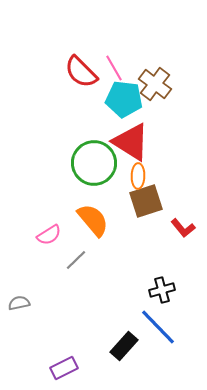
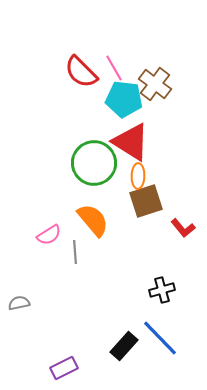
gray line: moved 1 px left, 8 px up; rotated 50 degrees counterclockwise
blue line: moved 2 px right, 11 px down
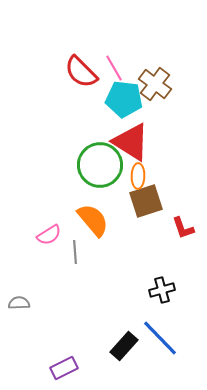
green circle: moved 6 px right, 2 px down
red L-shape: rotated 20 degrees clockwise
gray semicircle: rotated 10 degrees clockwise
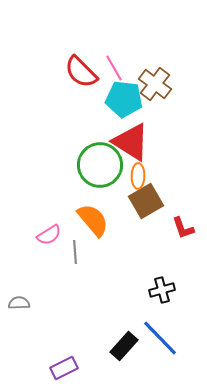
brown square: rotated 12 degrees counterclockwise
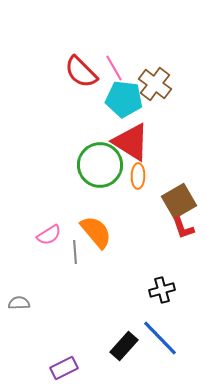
brown square: moved 33 px right
orange semicircle: moved 3 px right, 12 px down
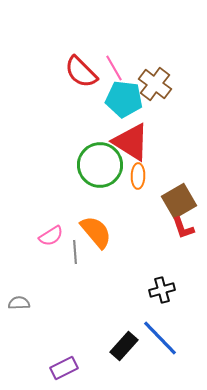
pink semicircle: moved 2 px right, 1 px down
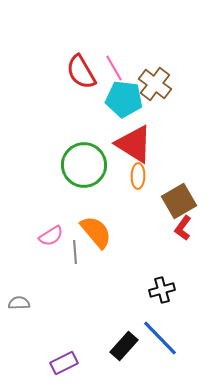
red semicircle: rotated 15 degrees clockwise
red triangle: moved 3 px right, 2 px down
green circle: moved 16 px left
red L-shape: rotated 55 degrees clockwise
purple rectangle: moved 5 px up
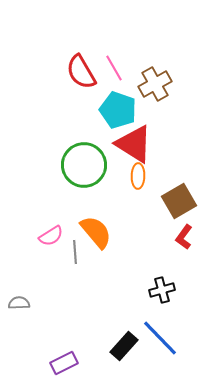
brown cross: rotated 24 degrees clockwise
cyan pentagon: moved 6 px left, 11 px down; rotated 12 degrees clockwise
red L-shape: moved 1 px right, 9 px down
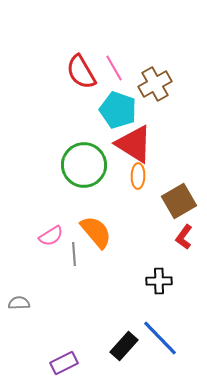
gray line: moved 1 px left, 2 px down
black cross: moved 3 px left, 9 px up; rotated 15 degrees clockwise
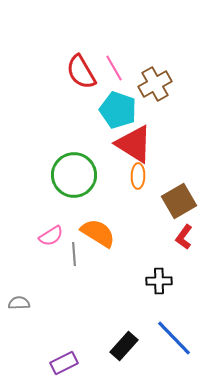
green circle: moved 10 px left, 10 px down
orange semicircle: moved 2 px right, 1 px down; rotated 18 degrees counterclockwise
blue line: moved 14 px right
